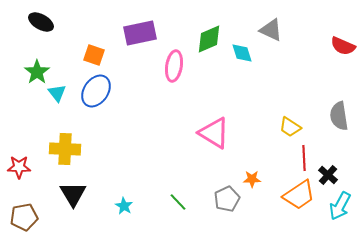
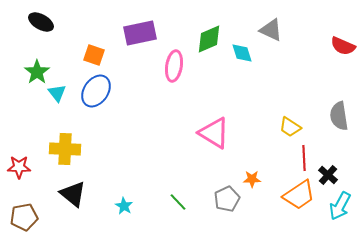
black triangle: rotated 20 degrees counterclockwise
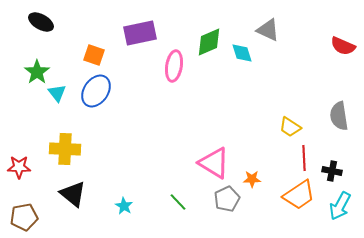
gray triangle: moved 3 px left
green diamond: moved 3 px down
pink triangle: moved 30 px down
black cross: moved 4 px right, 4 px up; rotated 30 degrees counterclockwise
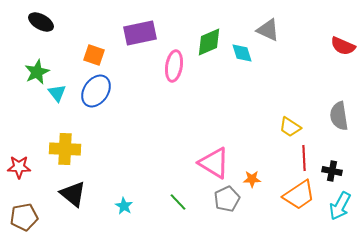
green star: rotated 10 degrees clockwise
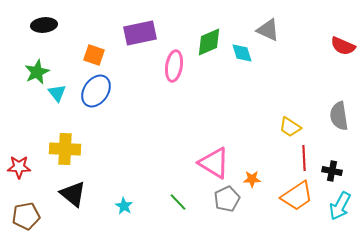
black ellipse: moved 3 px right, 3 px down; rotated 35 degrees counterclockwise
orange trapezoid: moved 2 px left, 1 px down
brown pentagon: moved 2 px right, 1 px up
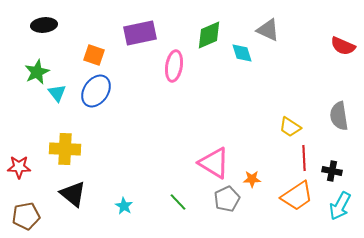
green diamond: moved 7 px up
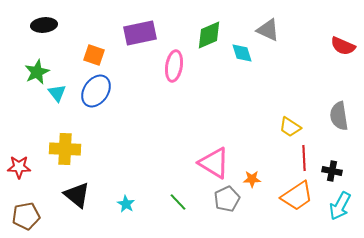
black triangle: moved 4 px right, 1 px down
cyan star: moved 2 px right, 2 px up
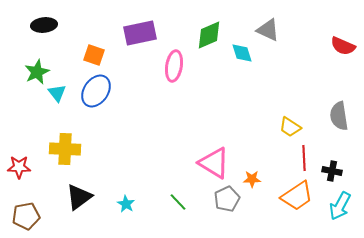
black triangle: moved 2 px right, 2 px down; rotated 44 degrees clockwise
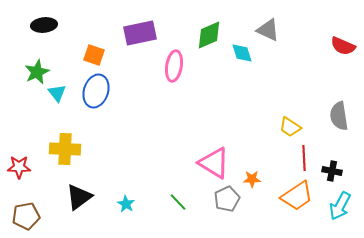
blue ellipse: rotated 16 degrees counterclockwise
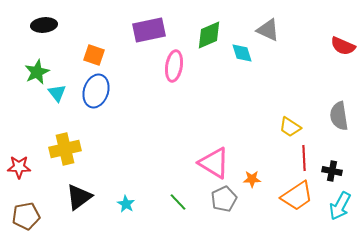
purple rectangle: moved 9 px right, 3 px up
yellow cross: rotated 16 degrees counterclockwise
gray pentagon: moved 3 px left
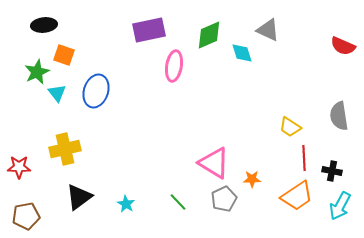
orange square: moved 30 px left
